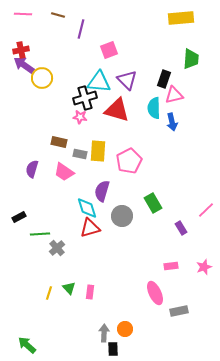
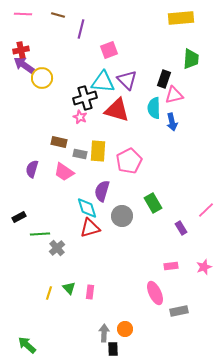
cyan triangle at (99, 82): moved 4 px right
pink star at (80, 117): rotated 16 degrees clockwise
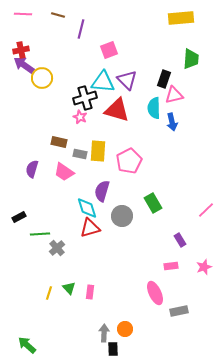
purple rectangle at (181, 228): moved 1 px left, 12 px down
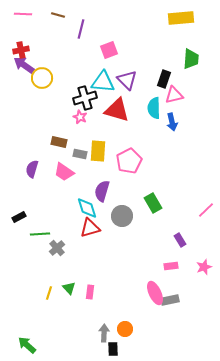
gray rectangle at (179, 311): moved 9 px left, 11 px up
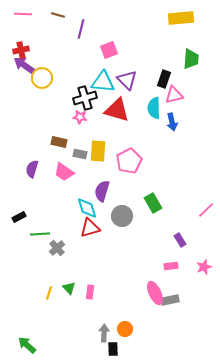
pink star at (80, 117): rotated 16 degrees counterclockwise
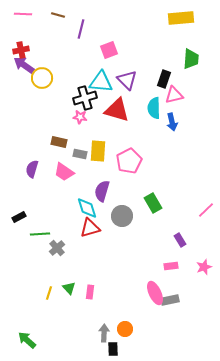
cyan triangle at (103, 82): moved 2 px left
green arrow at (27, 345): moved 5 px up
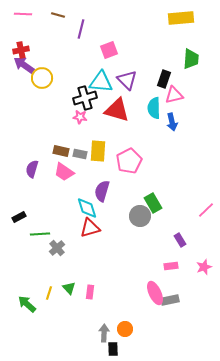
brown rectangle at (59, 142): moved 2 px right, 9 px down
gray circle at (122, 216): moved 18 px right
green arrow at (27, 340): moved 36 px up
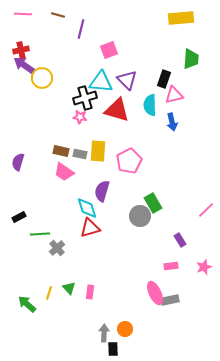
cyan semicircle at (154, 108): moved 4 px left, 3 px up
purple semicircle at (32, 169): moved 14 px left, 7 px up
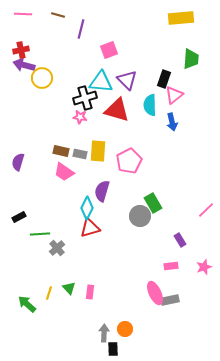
purple arrow at (24, 65): rotated 20 degrees counterclockwise
pink triangle at (174, 95): rotated 24 degrees counterclockwise
cyan diamond at (87, 208): rotated 45 degrees clockwise
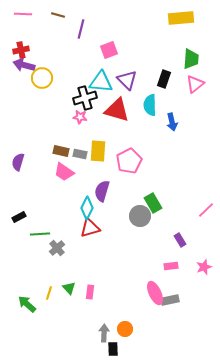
pink triangle at (174, 95): moved 21 px right, 11 px up
